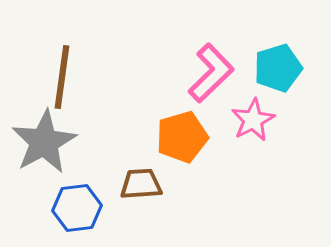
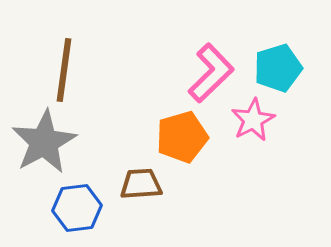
brown line: moved 2 px right, 7 px up
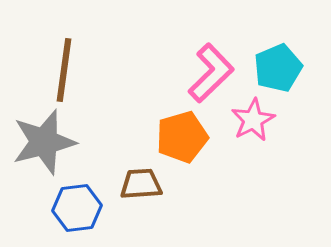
cyan pentagon: rotated 6 degrees counterclockwise
gray star: rotated 14 degrees clockwise
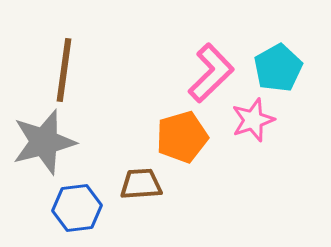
cyan pentagon: rotated 6 degrees counterclockwise
pink star: rotated 9 degrees clockwise
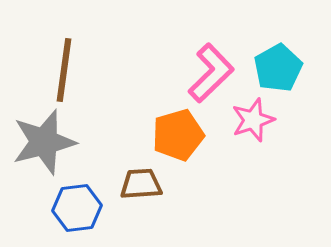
orange pentagon: moved 4 px left, 2 px up
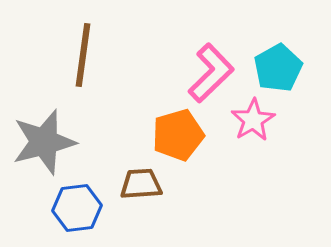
brown line: moved 19 px right, 15 px up
pink star: rotated 12 degrees counterclockwise
